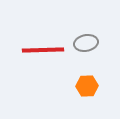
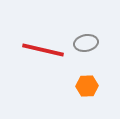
red line: rotated 15 degrees clockwise
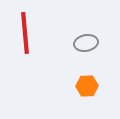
red line: moved 18 px left, 17 px up; rotated 72 degrees clockwise
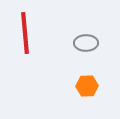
gray ellipse: rotated 10 degrees clockwise
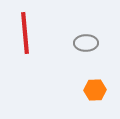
orange hexagon: moved 8 px right, 4 px down
